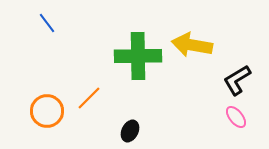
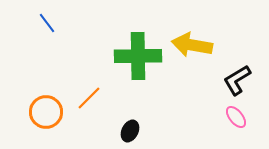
orange circle: moved 1 px left, 1 px down
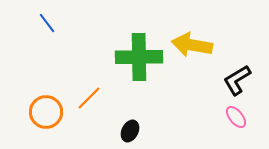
green cross: moved 1 px right, 1 px down
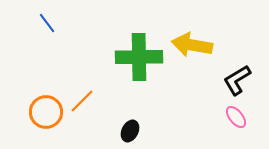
orange line: moved 7 px left, 3 px down
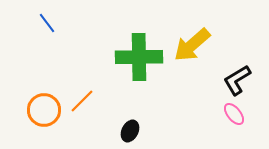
yellow arrow: rotated 51 degrees counterclockwise
orange circle: moved 2 px left, 2 px up
pink ellipse: moved 2 px left, 3 px up
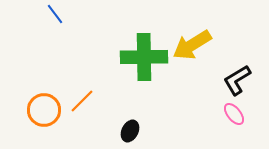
blue line: moved 8 px right, 9 px up
yellow arrow: rotated 9 degrees clockwise
green cross: moved 5 px right
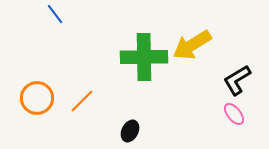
orange circle: moved 7 px left, 12 px up
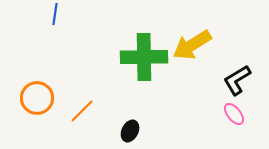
blue line: rotated 45 degrees clockwise
orange line: moved 10 px down
